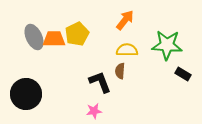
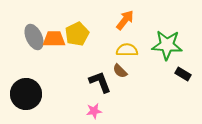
brown semicircle: rotated 49 degrees counterclockwise
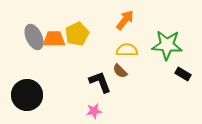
black circle: moved 1 px right, 1 px down
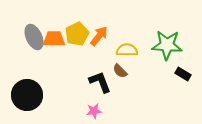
orange arrow: moved 26 px left, 16 px down
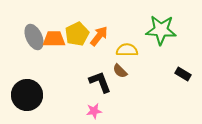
green star: moved 6 px left, 15 px up
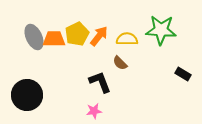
yellow semicircle: moved 11 px up
brown semicircle: moved 8 px up
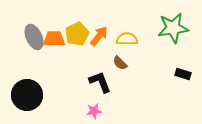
green star: moved 12 px right, 2 px up; rotated 12 degrees counterclockwise
black rectangle: rotated 14 degrees counterclockwise
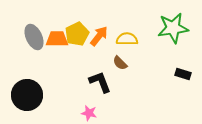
orange trapezoid: moved 3 px right
pink star: moved 5 px left, 2 px down; rotated 21 degrees clockwise
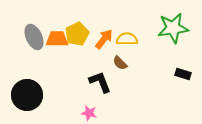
orange arrow: moved 5 px right, 3 px down
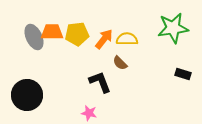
yellow pentagon: rotated 20 degrees clockwise
orange trapezoid: moved 5 px left, 7 px up
